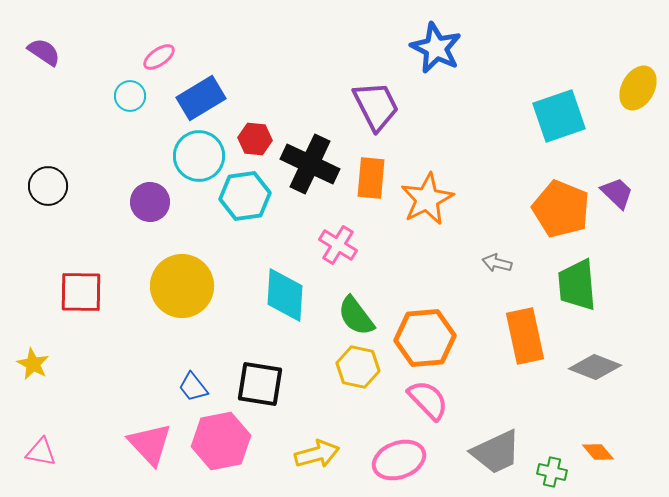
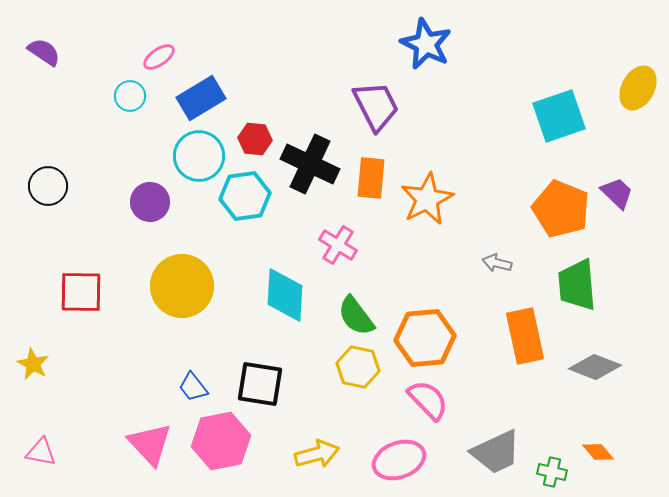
blue star at (436, 48): moved 10 px left, 4 px up
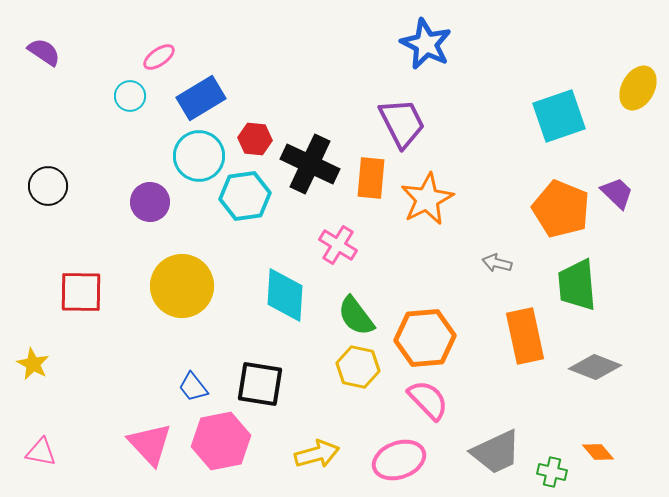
purple trapezoid at (376, 106): moved 26 px right, 17 px down
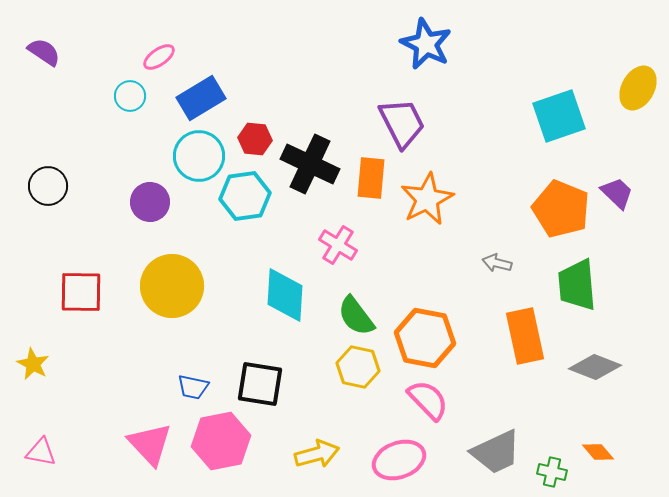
yellow circle at (182, 286): moved 10 px left
orange hexagon at (425, 338): rotated 16 degrees clockwise
blue trapezoid at (193, 387): rotated 40 degrees counterclockwise
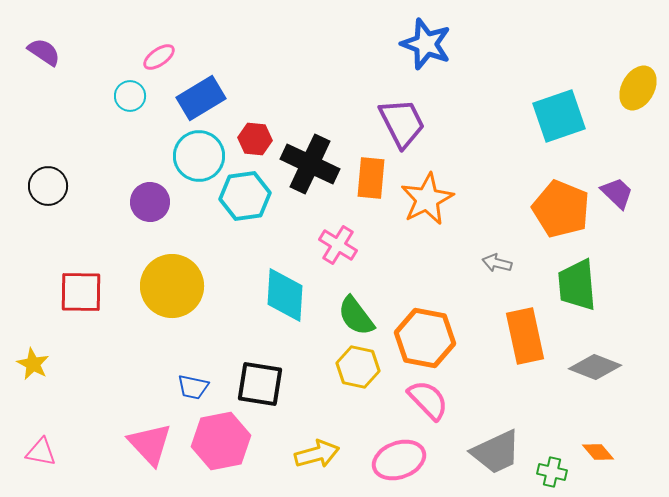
blue star at (426, 44): rotated 6 degrees counterclockwise
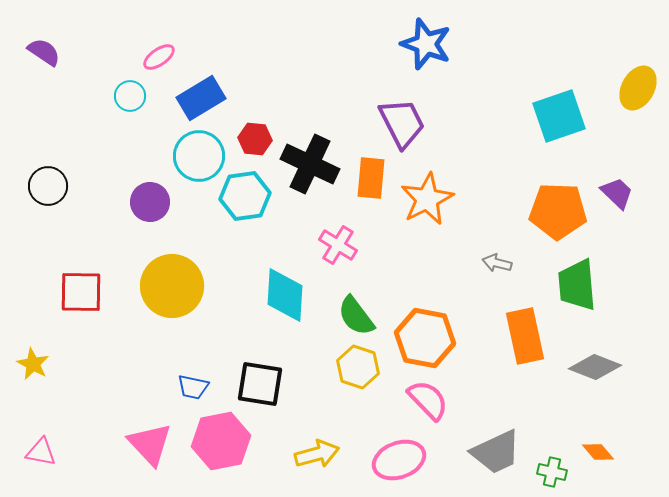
orange pentagon at (561, 209): moved 3 px left, 2 px down; rotated 20 degrees counterclockwise
yellow hexagon at (358, 367): rotated 6 degrees clockwise
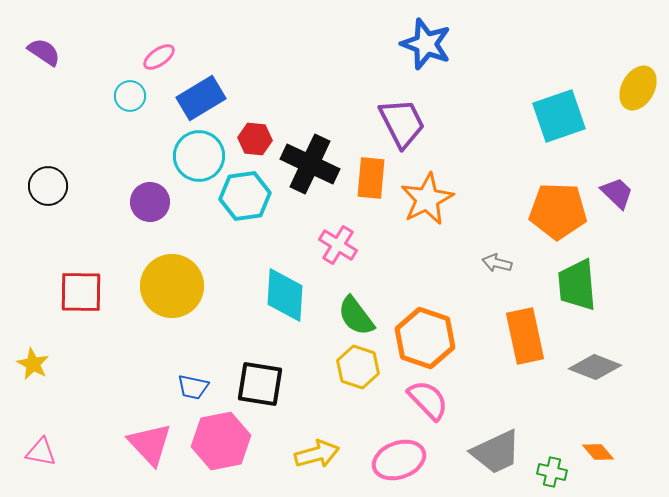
orange hexagon at (425, 338): rotated 8 degrees clockwise
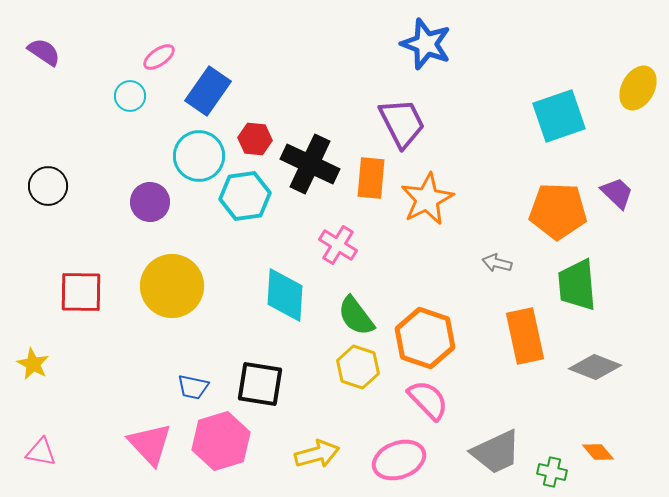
blue rectangle at (201, 98): moved 7 px right, 7 px up; rotated 24 degrees counterclockwise
pink hexagon at (221, 441): rotated 6 degrees counterclockwise
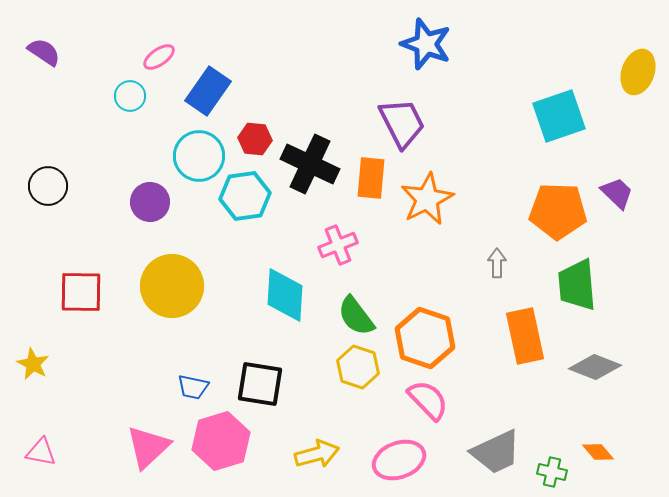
yellow ellipse at (638, 88): moved 16 px up; rotated 9 degrees counterclockwise
pink cross at (338, 245): rotated 36 degrees clockwise
gray arrow at (497, 263): rotated 76 degrees clockwise
pink triangle at (150, 444): moved 2 px left, 3 px down; rotated 30 degrees clockwise
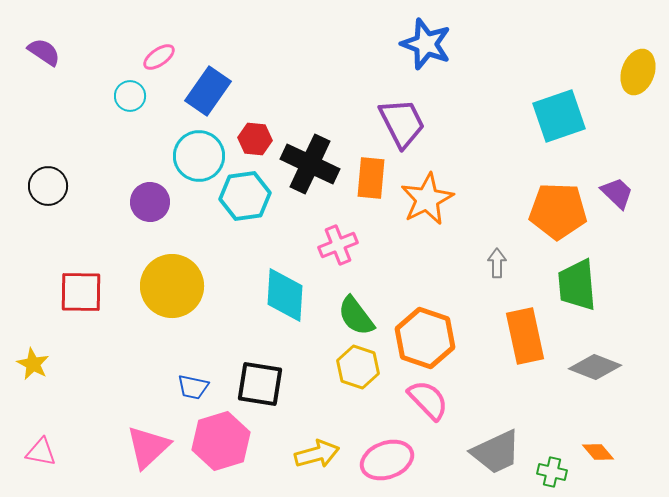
pink ellipse at (399, 460): moved 12 px left
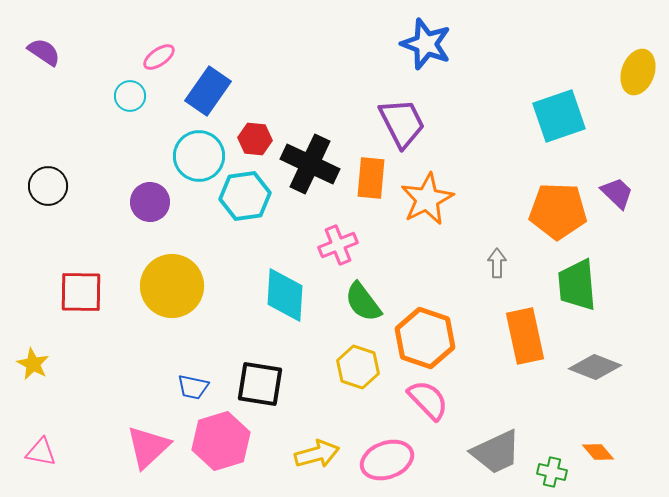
green semicircle at (356, 316): moved 7 px right, 14 px up
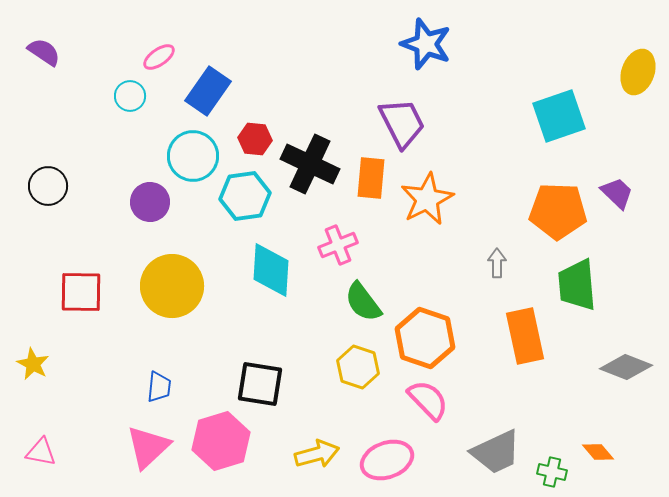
cyan circle at (199, 156): moved 6 px left
cyan diamond at (285, 295): moved 14 px left, 25 px up
gray diamond at (595, 367): moved 31 px right
blue trapezoid at (193, 387): moved 34 px left; rotated 96 degrees counterclockwise
